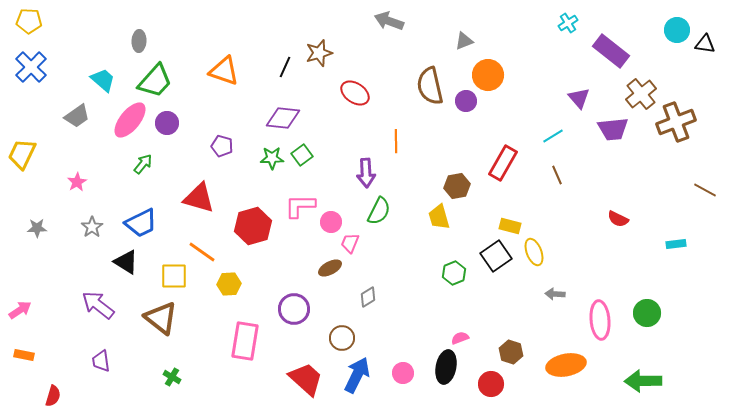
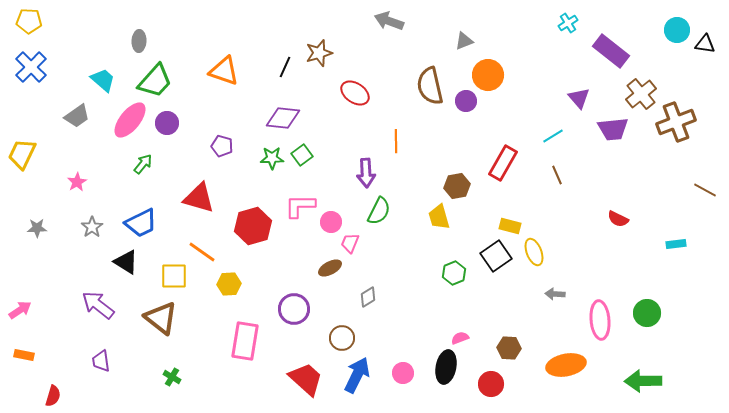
brown hexagon at (511, 352): moved 2 px left, 4 px up; rotated 15 degrees counterclockwise
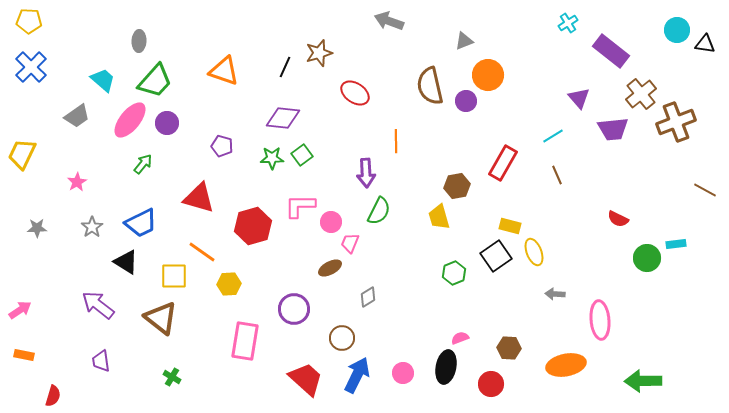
green circle at (647, 313): moved 55 px up
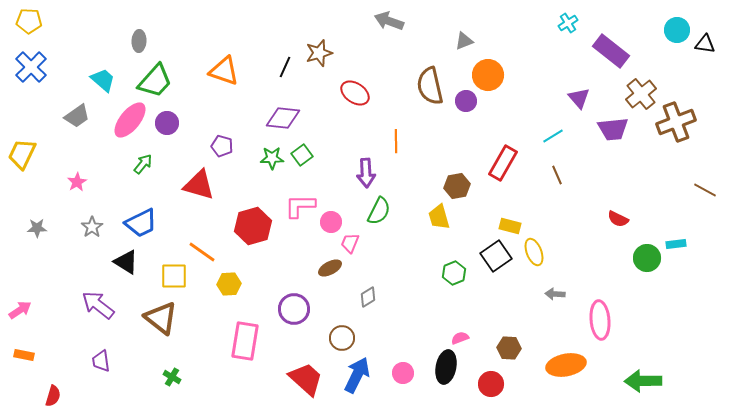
red triangle at (199, 198): moved 13 px up
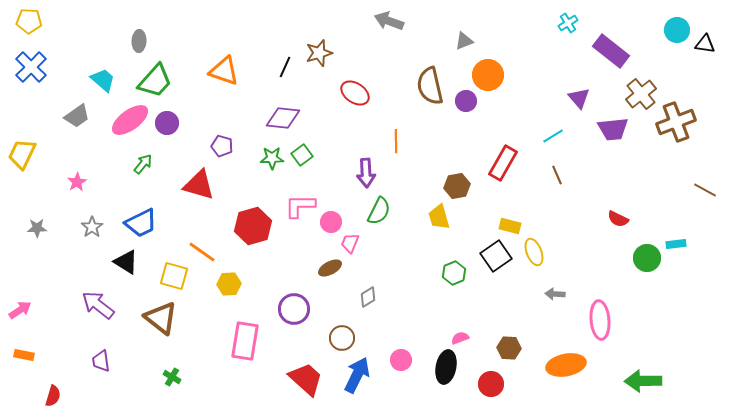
pink ellipse at (130, 120): rotated 15 degrees clockwise
yellow square at (174, 276): rotated 16 degrees clockwise
pink circle at (403, 373): moved 2 px left, 13 px up
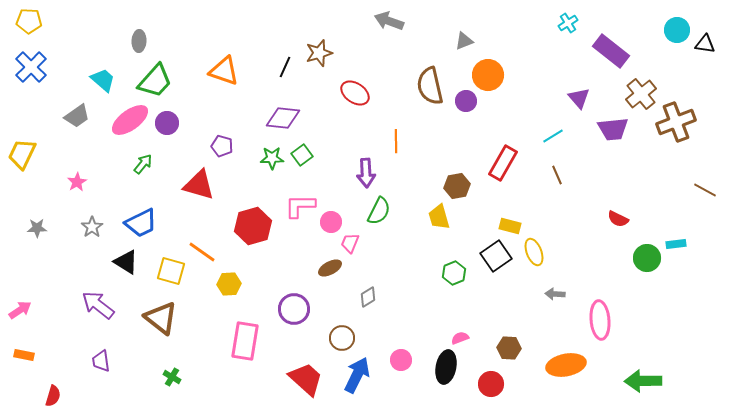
yellow square at (174, 276): moved 3 px left, 5 px up
